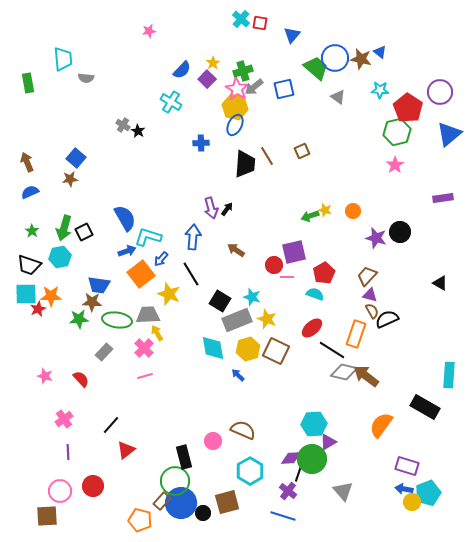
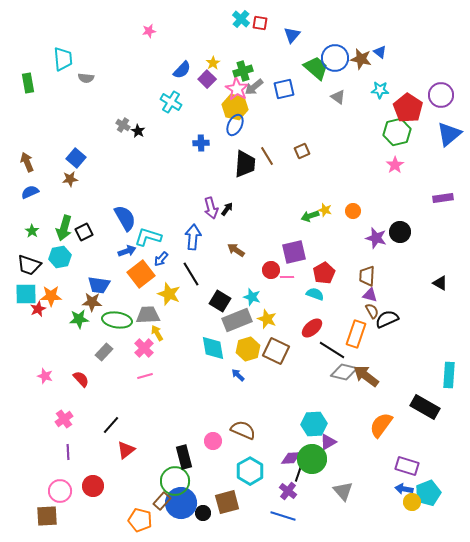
purple circle at (440, 92): moved 1 px right, 3 px down
red circle at (274, 265): moved 3 px left, 5 px down
brown trapezoid at (367, 276): rotated 40 degrees counterclockwise
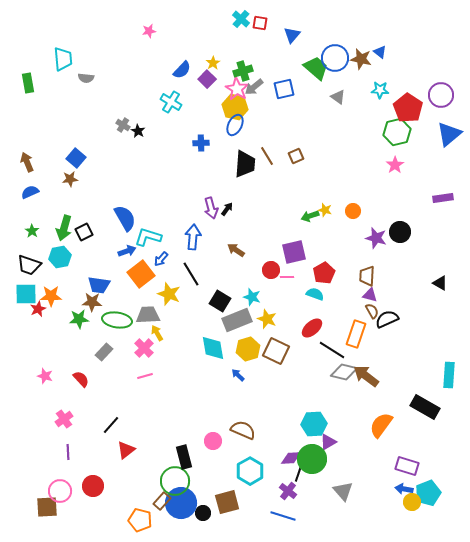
brown square at (302, 151): moved 6 px left, 5 px down
brown square at (47, 516): moved 9 px up
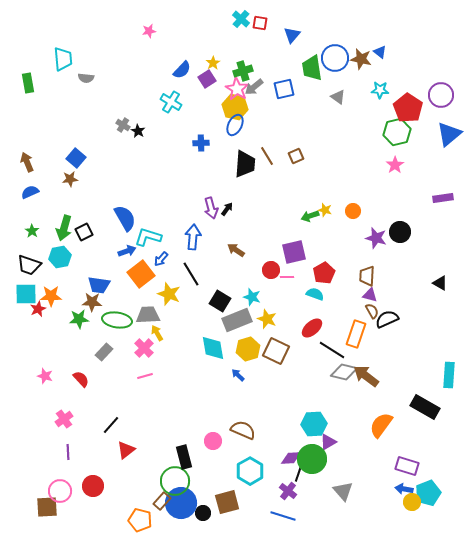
green trapezoid at (316, 68): moved 4 px left; rotated 140 degrees counterclockwise
purple square at (207, 79): rotated 12 degrees clockwise
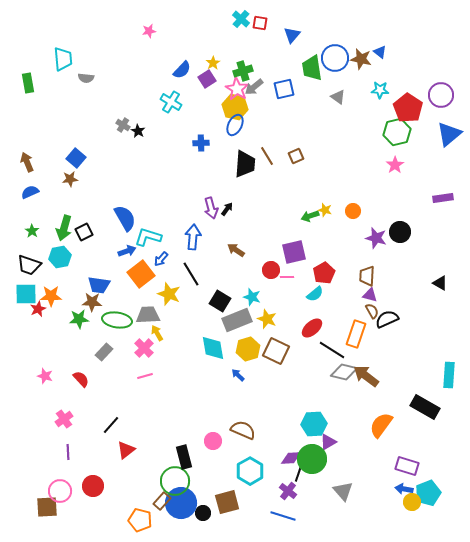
cyan semicircle at (315, 294): rotated 120 degrees clockwise
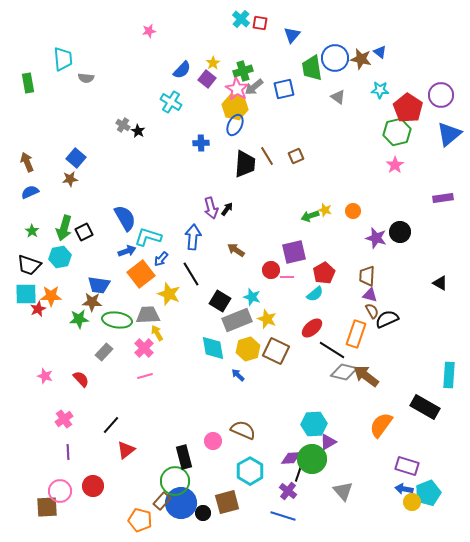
purple square at (207, 79): rotated 18 degrees counterclockwise
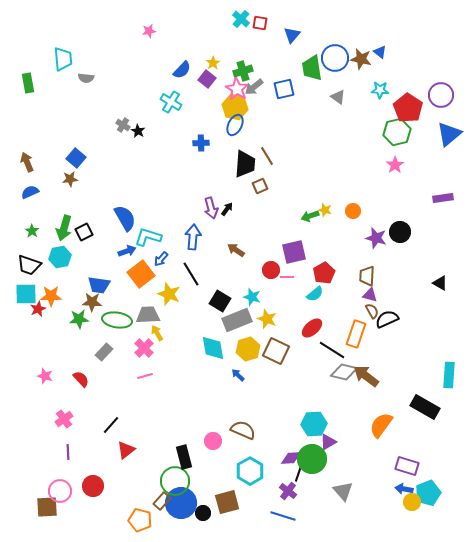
brown square at (296, 156): moved 36 px left, 30 px down
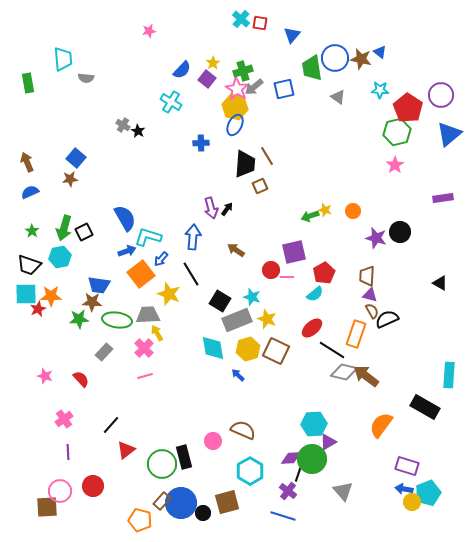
green circle at (175, 481): moved 13 px left, 17 px up
